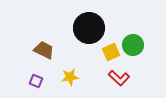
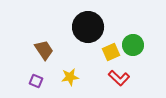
black circle: moved 1 px left, 1 px up
brown trapezoid: rotated 30 degrees clockwise
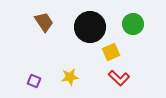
black circle: moved 2 px right
green circle: moved 21 px up
brown trapezoid: moved 28 px up
purple square: moved 2 px left
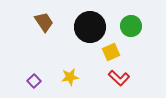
green circle: moved 2 px left, 2 px down
purple square: rotated 24 degrees clockwise
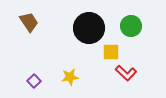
brown trapezoid: moved 15 px left
black circle: moved 1 px left, 1 px down
yellow square: rotated 24 degrees clockwise
red L-shape: moved 7 px right, 5 px up
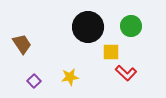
brown trapezoid: moved 7 px left, 22 px down
black circle: moved 1 px left, 1 px up
